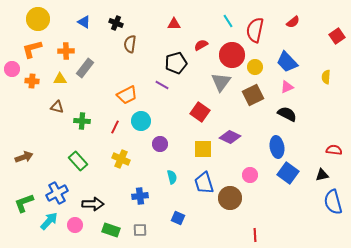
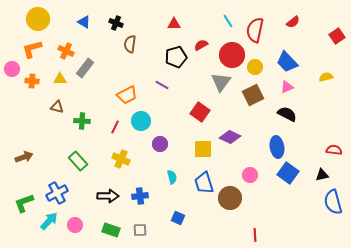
orange cross at (66, 51): rotated 28 degrees clockwise
black pentagon at (176, 63): moved 6 px up
yellow semicircle at (326, 77): rotated 72 degrees clockwise
black arrow at (93, 204): moved 15 px right, 8 px up
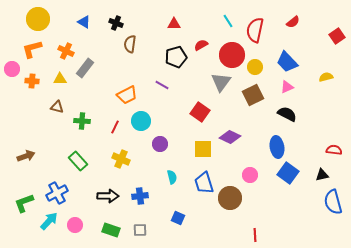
brown arrow at (24, 157): moved 2 px right, 1 px up
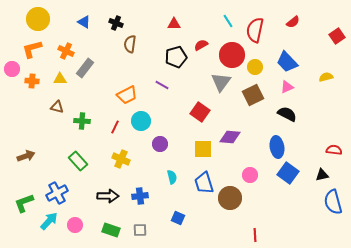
purple diamond at (230, 137): rotated 20 degrees counterclockwise
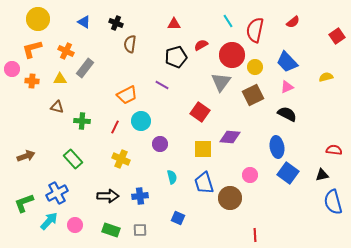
green rectangle at (78, 161): moved 5 px left, 2 px up
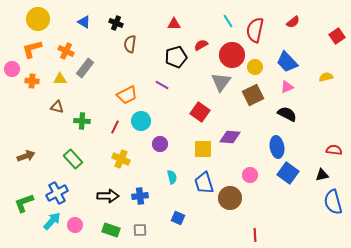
cyan arrow at (49, 221): moved 3 px right
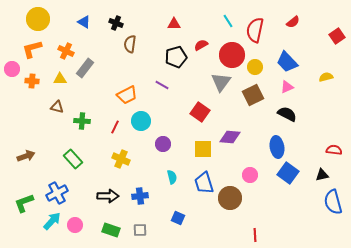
purple circle at (160, 144): moved 3 px right
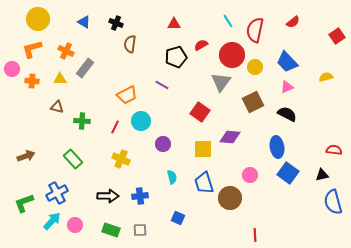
brown square at (253, 95): moved 7 px down
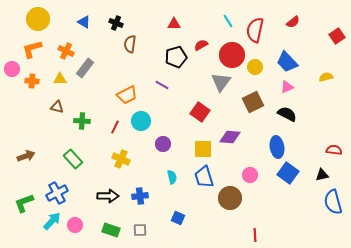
blue trapezoid at (204, 183): moved 6 px up
